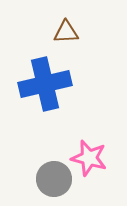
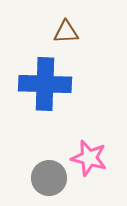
blue cross: rotated 15 degrees clockwise
gray circle: moved 5 px left, 1 px up
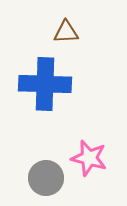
gray circle: moved 3 px left
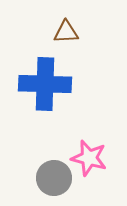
gray circle: moved 8 px right
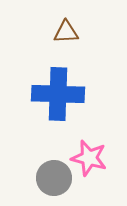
blue cross: moved 13 px right, 10 px down
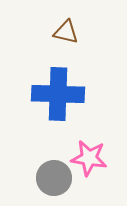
brown triangle: rotated 16 degrees clockwise
pink star: rotated 6 degrees counterclockwise
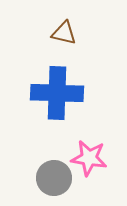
brown triangle: moved 2 px left, 1 px down
blue cross: moved 1 px left, 1 px up
